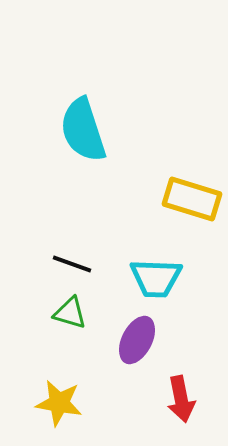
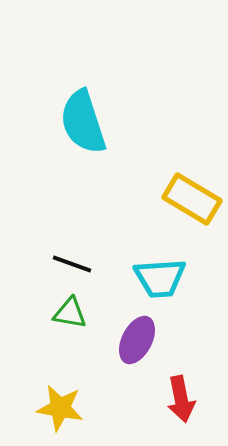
cyan semicircle: moved 8 px up
yellow rectangle: rotated 14 degrees clockwise
cyan trapezoid: moved 4 px right; rotated 6 degrees counterclockwise
green triangle: rotated 6 degrees counterclockwise
yellow star: moved 1 px right, 5 px down
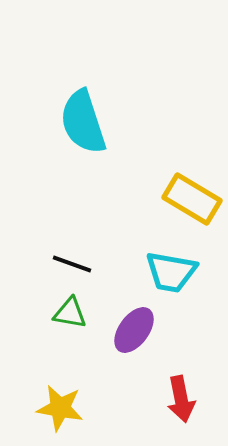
cyan trapezoid: moved 11 px right, 6 px up; rotated 14 degrees clockwise
purple ellipse: moved 3 px left, 10 px up; rotated 9 degrees clockwise
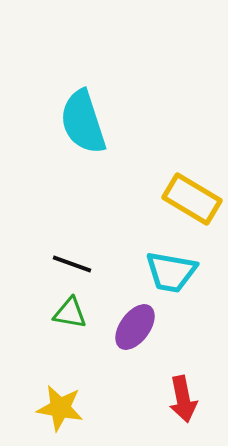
purple ellipse: moved 1 px right, 3 px up
red arrow: moved 2 px right
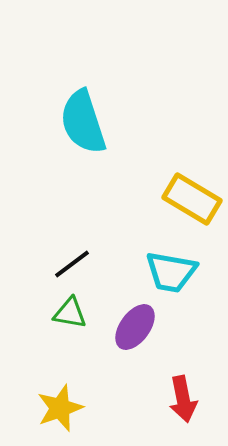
black line: rotated 57 degrees counterclockwise
yellow star: rotated 30 degrees counterclockwise
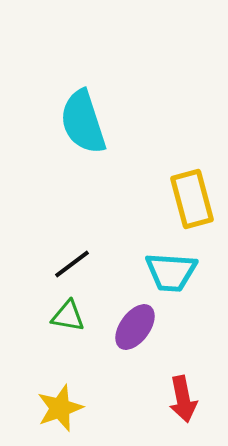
yellow rectangle: rotated 44 degrees clockwise
cyan trapezoid: rotated 6 degrees counterclockwise
green triangle: moved 2 px left, 3 px down
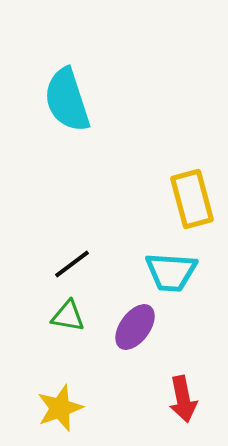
cyan semicircle: moved 16 px left, 22 px up
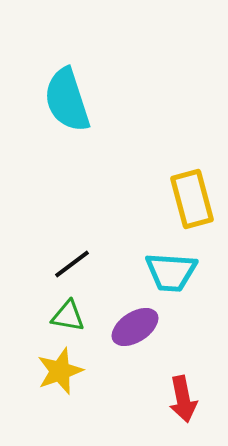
purple ellipse: rotated 21 degrees clockwise
yellow star: moved 37 px up
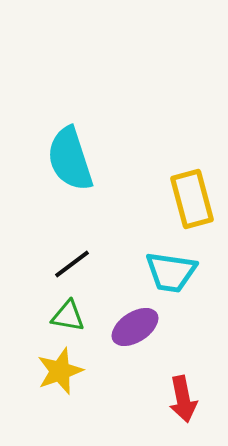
cyan semicircle: moved 3 px right, 59 px down
cyan trapezoid: rotated 4 degrees clockwise
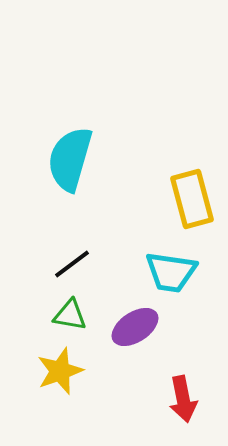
cyan semicircle: rotated 34 degrees clockwise
green triangle: moved 2 px right, 1 px up
